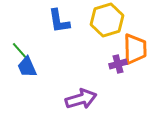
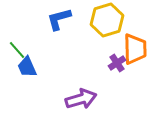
blue L-shape: moved 2 px up; rotated 84 degrees clockwise
green line: moved 3 px left, 1 px up
purple cross: moved 1 px left, 1 px up; rotated 18 degrees counterclockwise
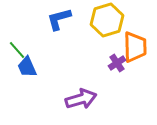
orange trapezoid: moved 2 px up
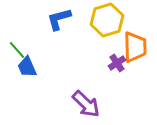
purple arrow: moved 5 px right, 5 px down; rotated 60 degrees clockwise
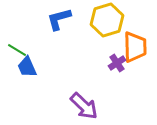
green line: rotated 18 degrees counterclockwise
purple arrow: moved 2 px left, 2 px down
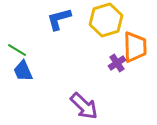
yellow hexagon: moved 1 px left
blue trapezoid: moved 4 px left, 4 px down
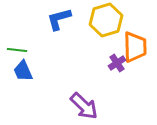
green line: rotated 24 degrees counterclockwise
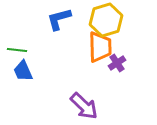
orange trapezoid: moved 35 px left
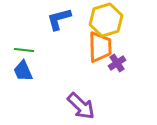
green line: moved 7 px right
purple arrow: moved 3 px left
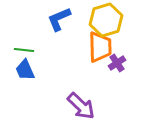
blue L-shape: rotated 8 degrees counterclockwise
blue trapezoid: moved 2 px right, 1 px up
